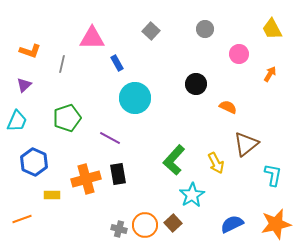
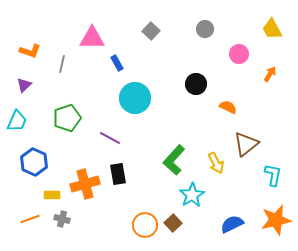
orange cross: moved 1 px left, 5 px down
orange line: moved 8 px right
orange star: moved 4 px up
gray cross: moved 57 px left, 10 px up
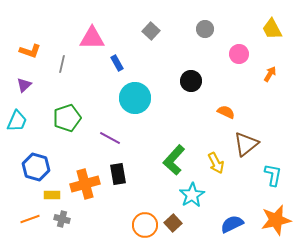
black circle: moved 5 px left, 3 px up
orange semicircle: moved 2 px left, 5 px down
blue hexagon: moved 2 px right, 5 px down; rotated 8 degrees counterclockwise
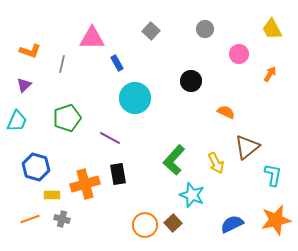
brown triangle: moved 1 px right, 3 px down
cyan star: rotated 20 degrees counterclockwise
